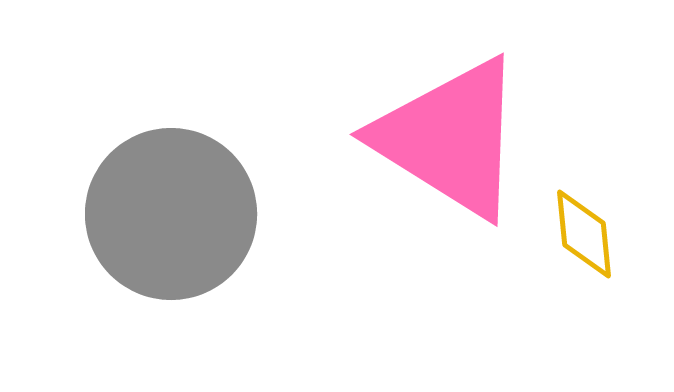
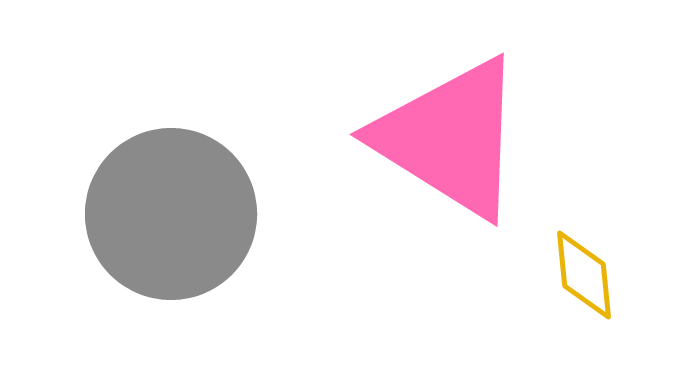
yellow diamond: moved 41 px down
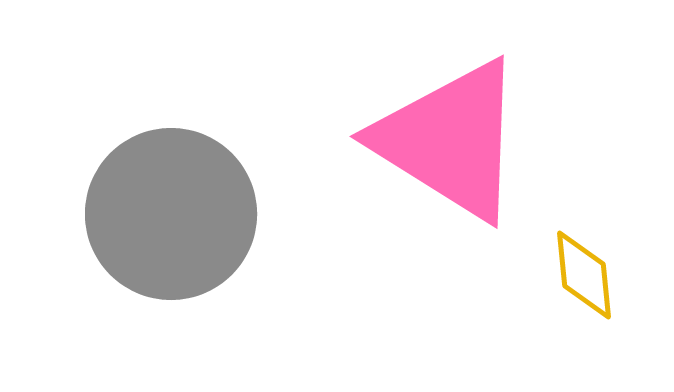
pink triangle: moved 2 px down
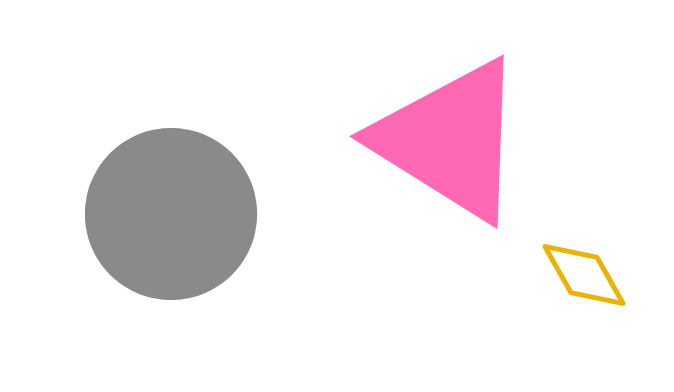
yellow diamond: rotated 24 degrees counterclockwise
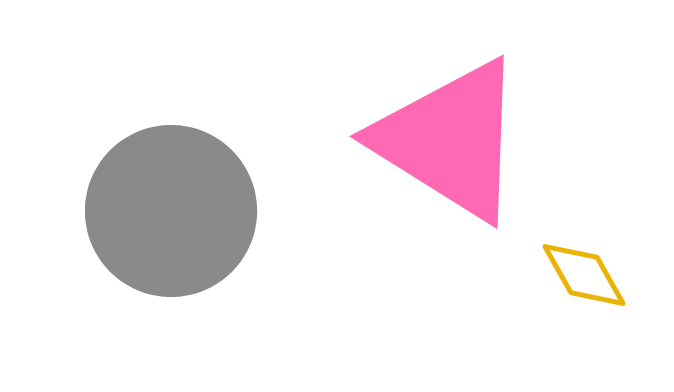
gray circle: moved 3 px up
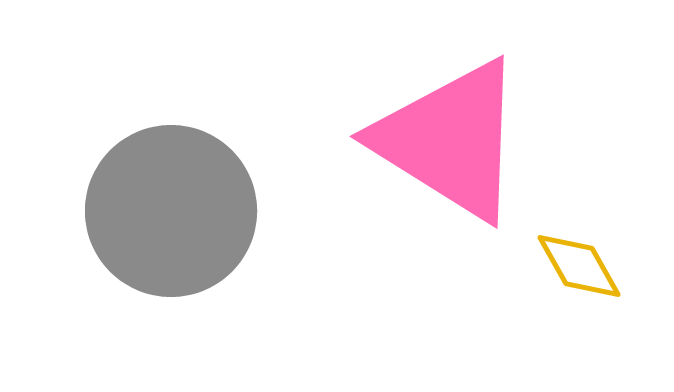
yellow diamond: moved 5 px left, 9 px up
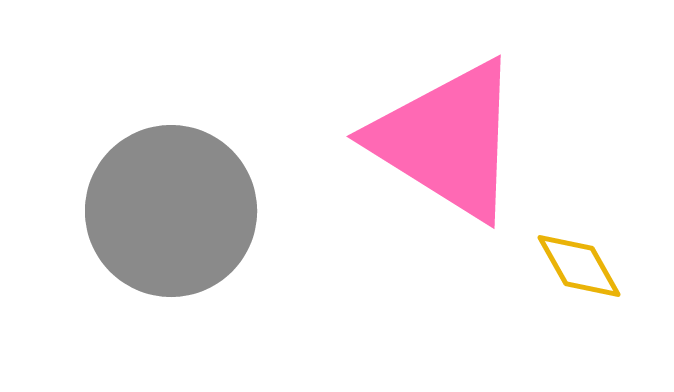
pink triangle: moved 3 px left
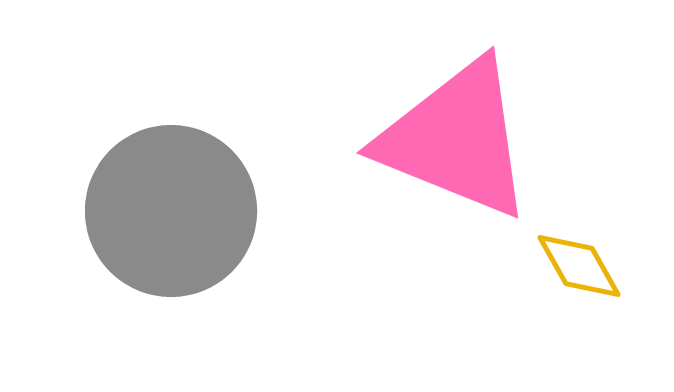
pink triangle: moved 9 px right, 1 px up; rotated 10 degrees counterclockwise
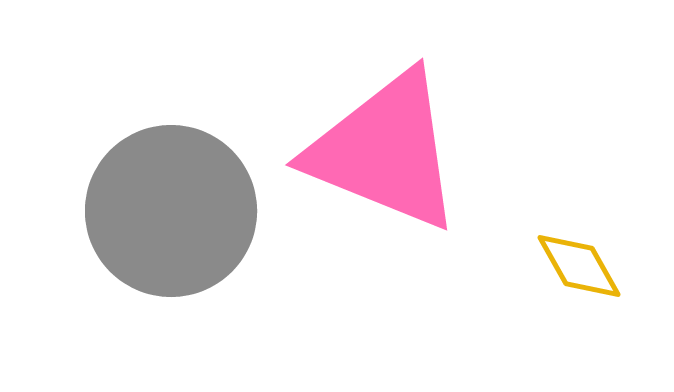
pink triangle: moved 71 px left, 12 px down
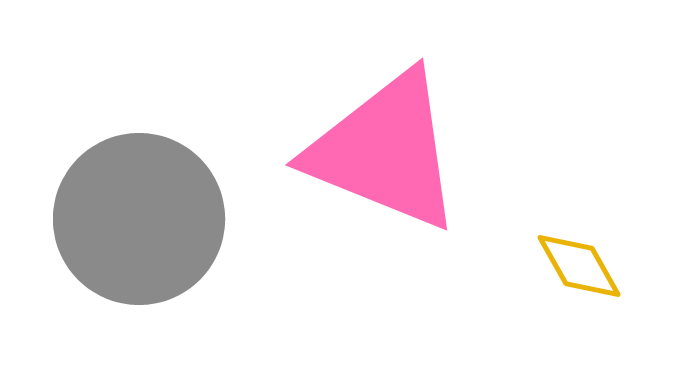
gray circle: moved 32 px left, 8 px down
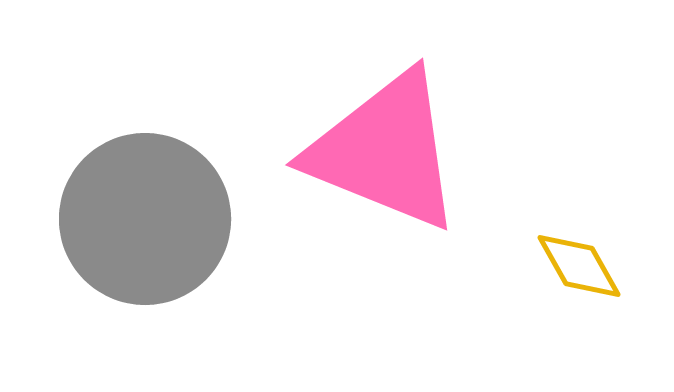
gray circle: moved 6 px right
